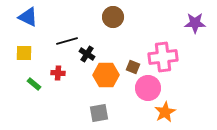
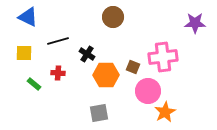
black line: moved 9 px left
pink circle: moved 3 px down
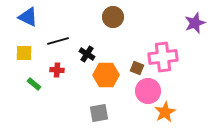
purple star: rotated 20 degrees counterclockwise
brown square: moved 4 px right, 1 px down
red cross: moved 1 px left, 3 px up
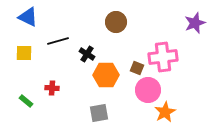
brown circle: moved 3 px right, 5 px down
red cross: moved 5 px left, 18 px down
green rectangle: moved 8 px left, 17 px down
pink circle: moved 1 px up
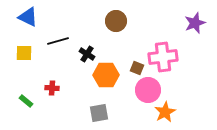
brown circle: moved 1 px up
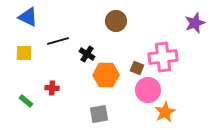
gray square: moved 1 px down
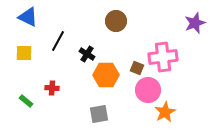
black line: rotated 45 degrees counterclockwise
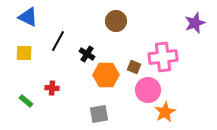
brown square: moved 3 px left, 1 px up
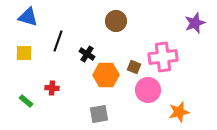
blue triangle: rotated 10 degrees counterclockwise
black line: rotated 10 degrees counterclockwise
orange star: moved 14 px right; rotated 15 degrees clockwise
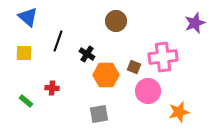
blue triangle: rotated 25 degrees clockwise
pink circle: moved 1 px down
